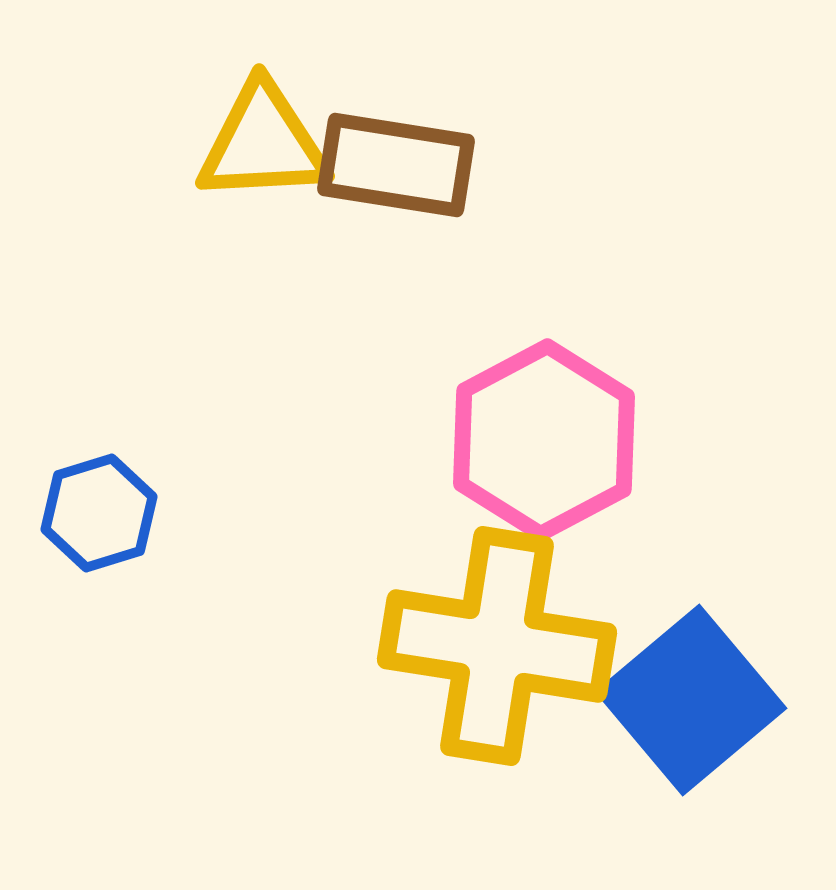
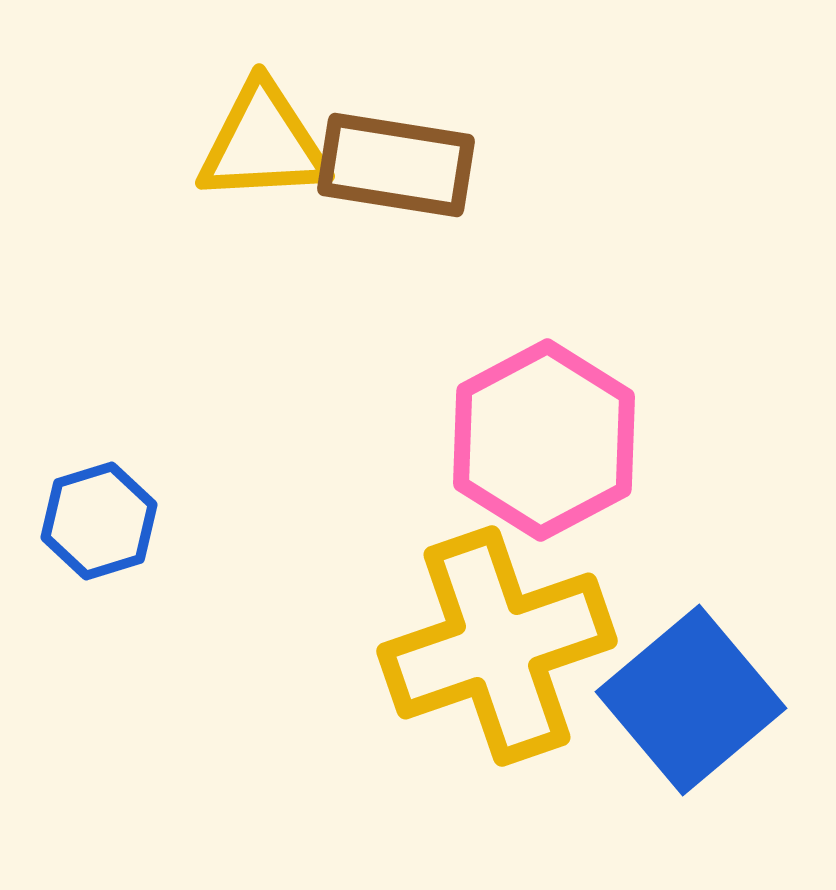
blue hexagon: moved 8 px down
yellow cross: rotated 28 degrees counterclockwise
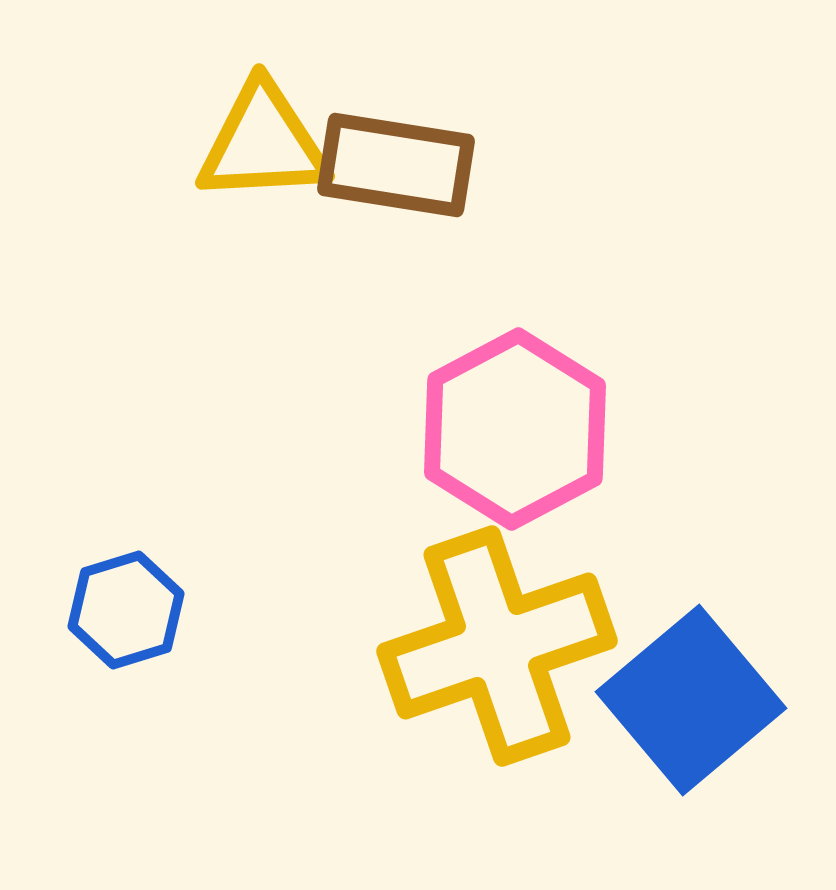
pink hexagon: moved 29 px left, 11 px up
blue hexagon: moved 27 px right, 89 px down
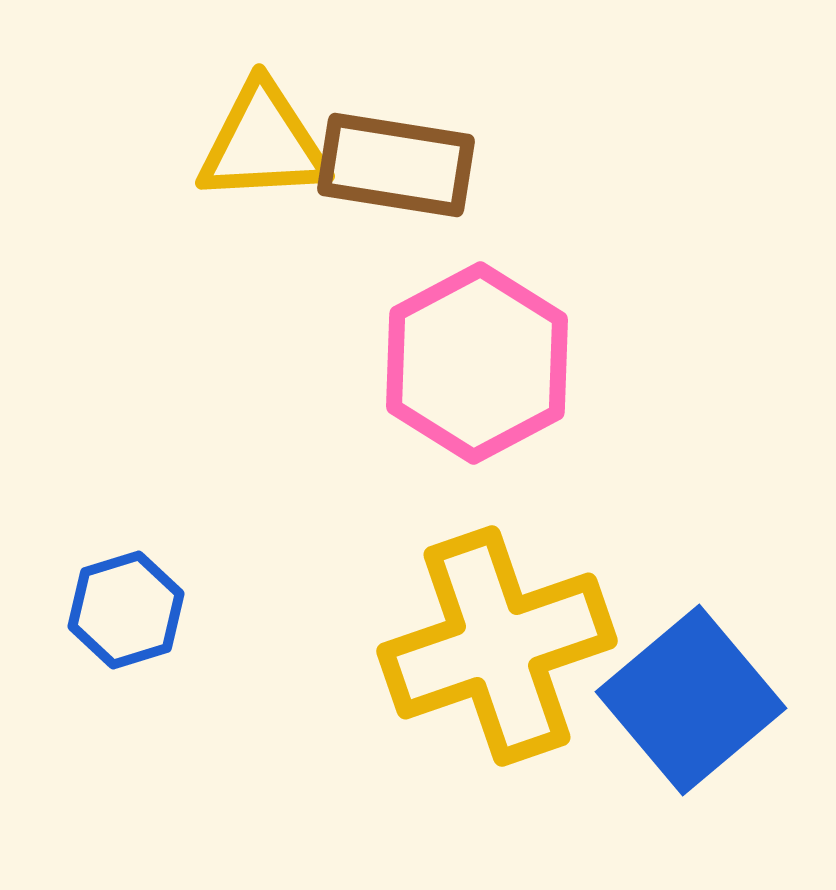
pink hexagon: moved 38 px left, 66 px up
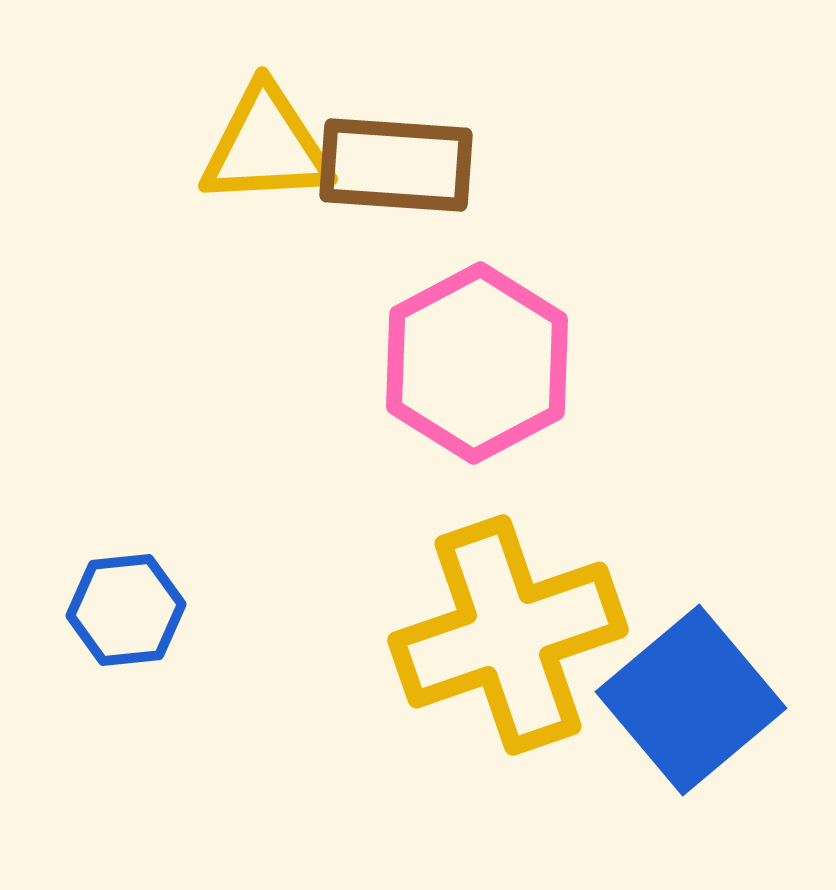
yellow triangle: moved 3 px right, 3 px down
brown rectangle: rotated 5 degrees counterclockwise
blue hexagon: rotated 11 degrees clockwise
yellow cross: moved 11 px right, 11 px up
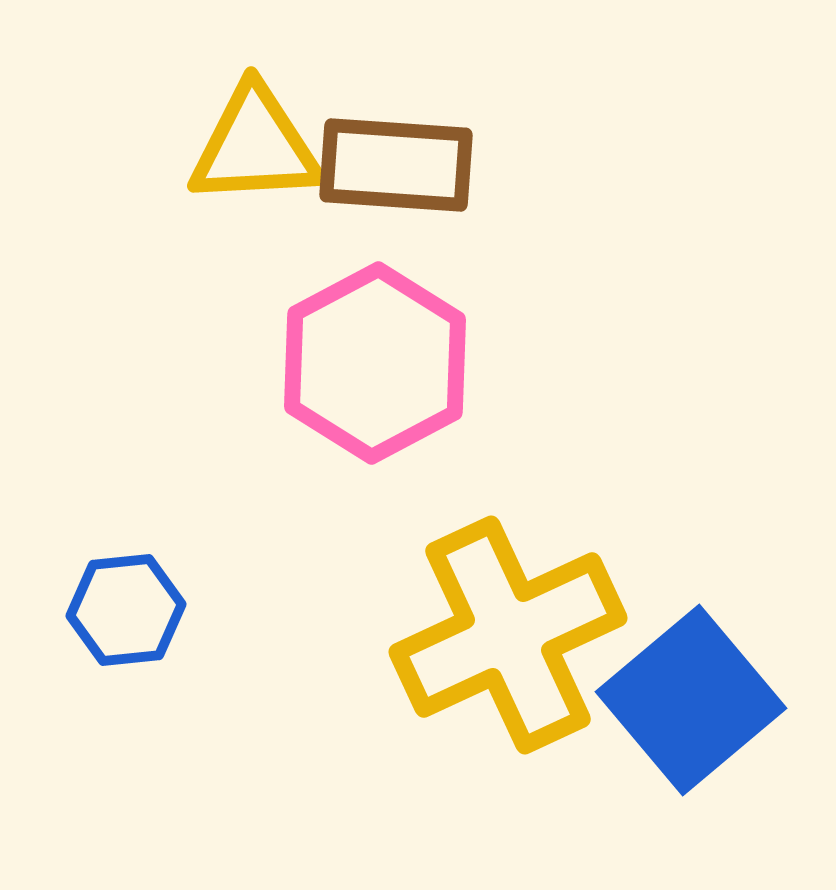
yellow triangle: moved 11 px left
pink hexagon: moved 102 px left
yellow cross: rotated 6 degrees counterclockwise
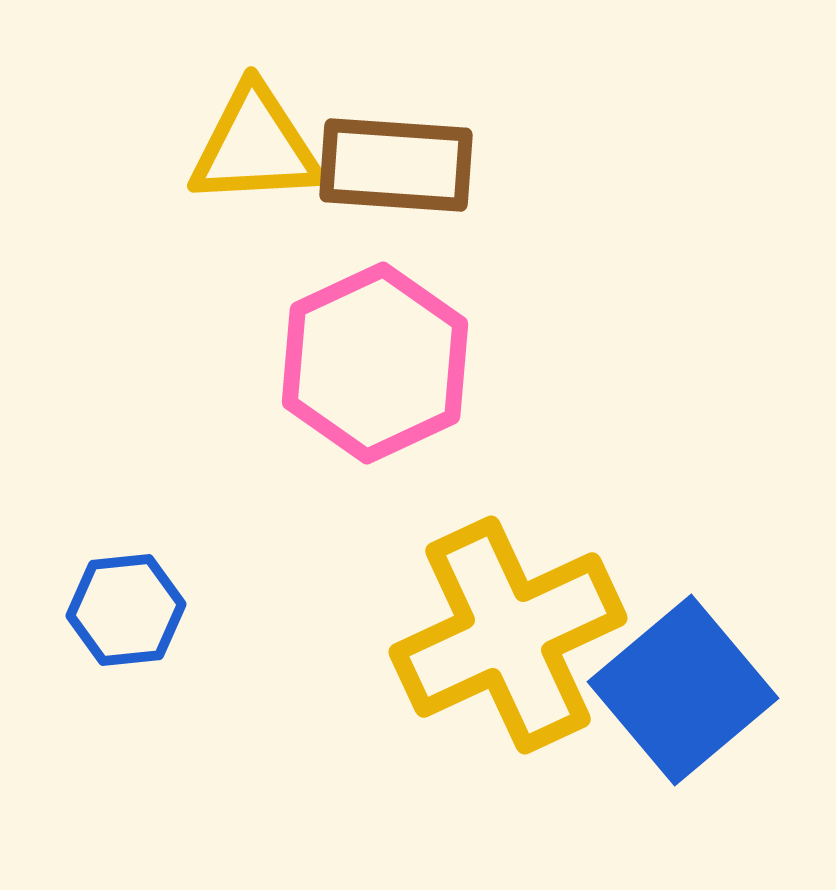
pink hexagon: rotated 3 degrees clockwise
blue square: moved 8 px left, 10 px up
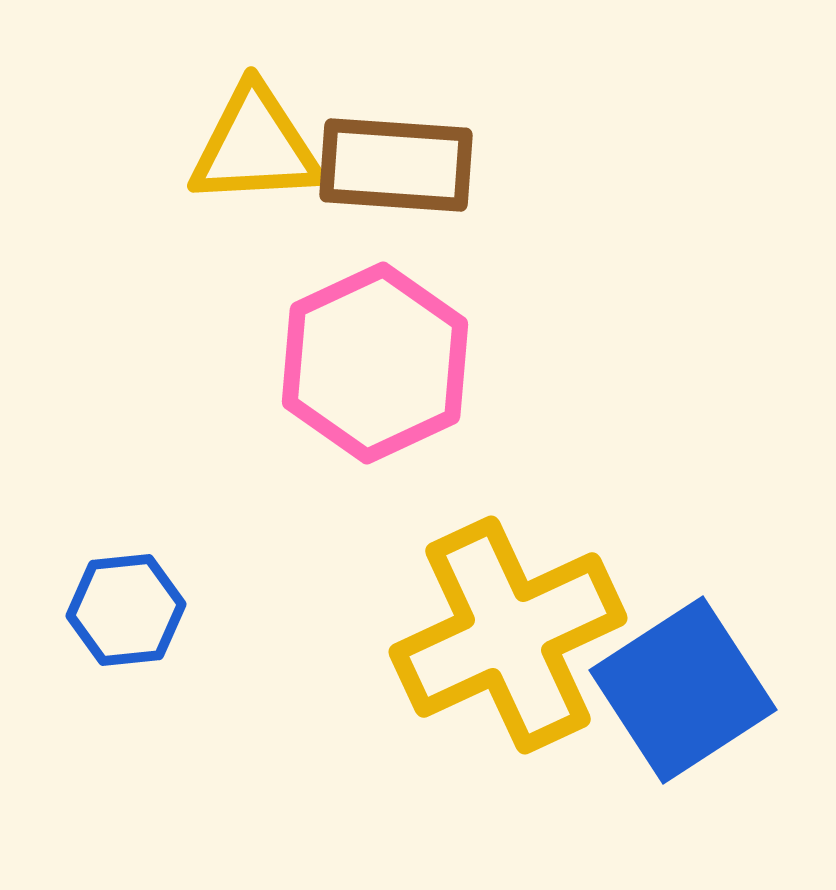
blue square: rotated 7 degrees clockwise
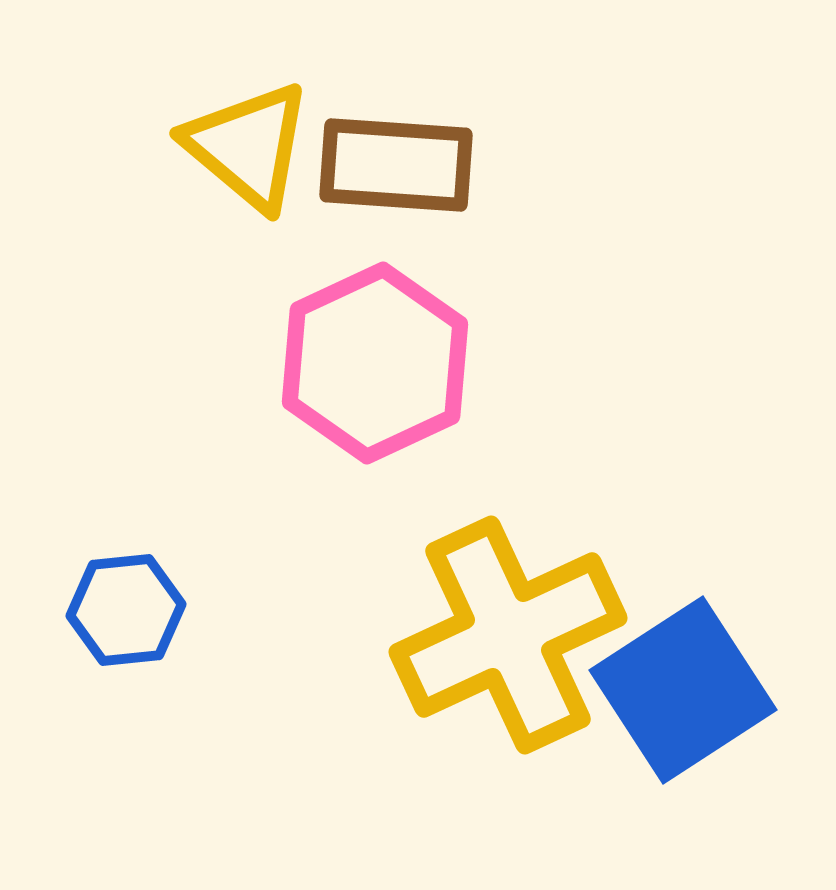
yellow triangle: moved 7 px left; rotated 43 degrees clockwise
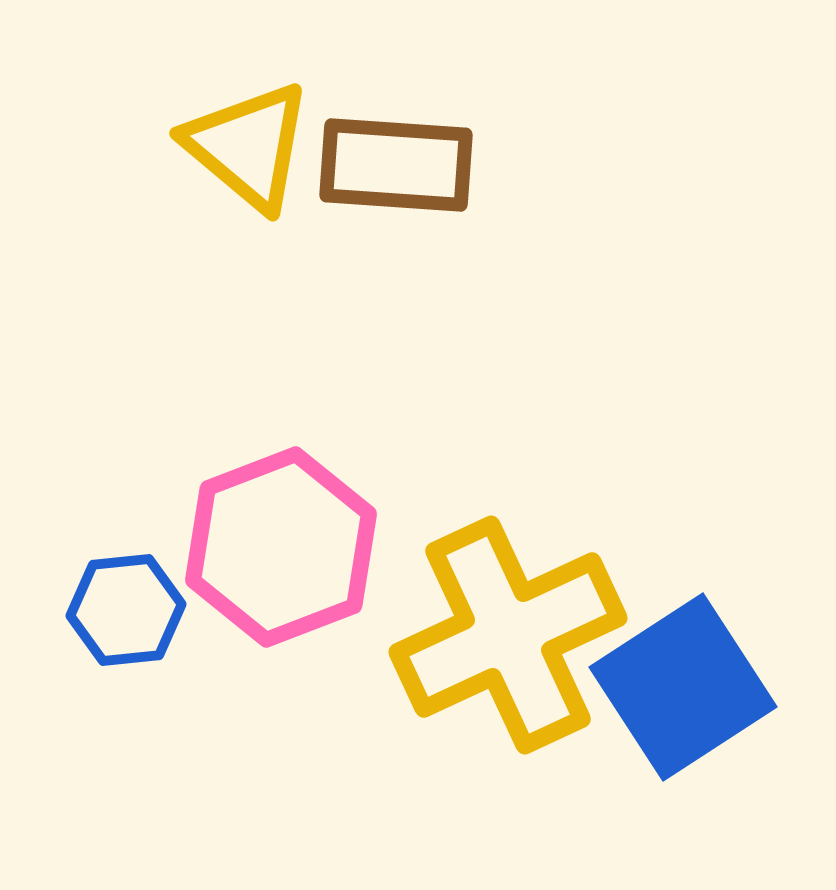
pink hexagon: moved 94 px left, 184 px down; rotated 4 degrees clockwise
blue square: moved 3 px up
